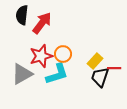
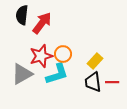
red line: moved 2 px left, 14 px down
black trapezoid: moved 7 px left, 5 px down; rotated 25 degrees counterclockwise
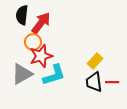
red arrow: moved 1 px left
orange circle: moved 30 px left, 12 px up
cyan L-shape: moved 3 px left, 1 px down
black trapezoid: moved 1 px right
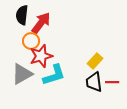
orange circle: moved 2 px left, 1 px up
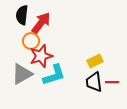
yellow rectangle: rotated 21 degrees clockwise
